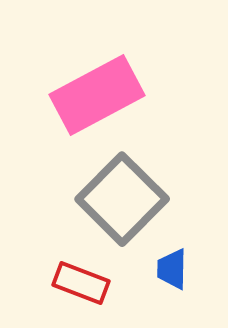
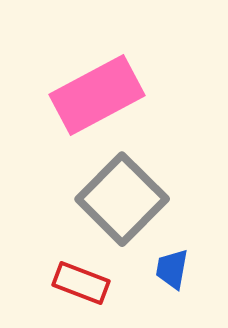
blue trapezoid: rotated 9 degrees clockwise
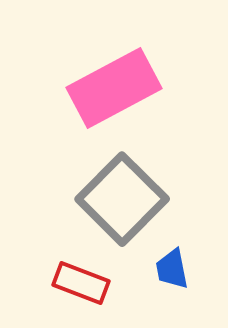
pink rectangle: moved 17 px right, 7 px up
blue trapezoid: rotated 21 degrees counterclockwise
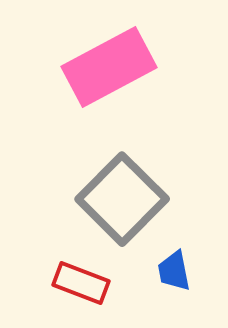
pink rectangle: moved 5 px left, 21 px up
blue trapezoid: moved 2 px right, 2 px down
